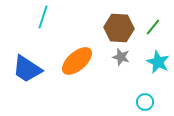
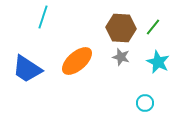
brown hexagon: moved 2 px right
cyan circle: moved 1 px down
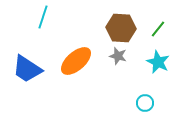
green line: moved 5 px right, 2 px down
gray star: moved 3 px left, 1 px up
orange ellipse: moved 1 px left
